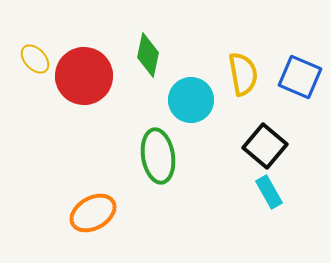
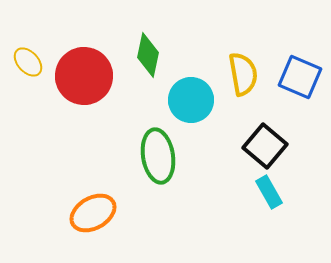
yellow ellipse: moved 7 px left, 3 px down
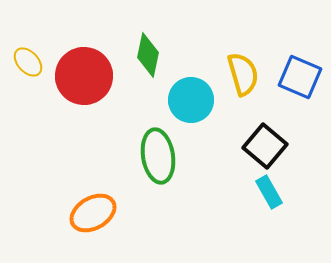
yellow semicircle: rotated 6 degrees counterclockwise
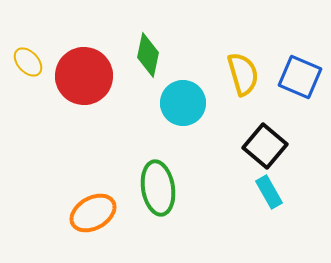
cyan circle: moved 8 px left, 3 px down
green ellipse: moved 32 px down
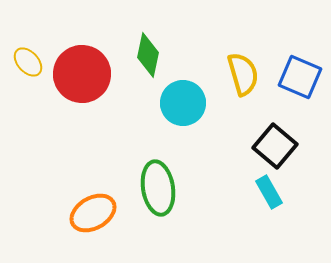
red circle: moved 2 px left, 2 px up
black square: moved 10 px right
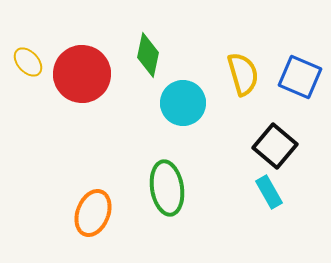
green ellipse: moved 9 px right
orange ellipse: rotated 39 degrees counterclockwise
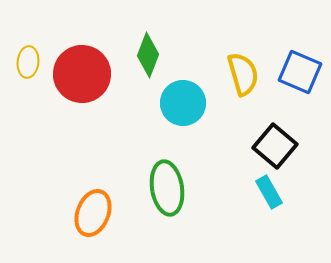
green diamond: rotated 9 degrees clockwise
yellow ellipse: rotated 48 degrees clockwise
blue square: moved 5 px up
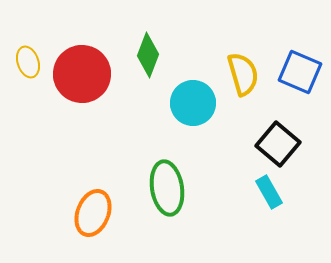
yellow ellipse: rotated 24 degrees counterclockwise
cyan circle: moved 10 px right
black square: moved 3 px right, 2 px up
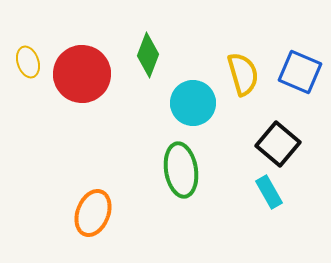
green ellipse: moved 14 px right, 18 px up
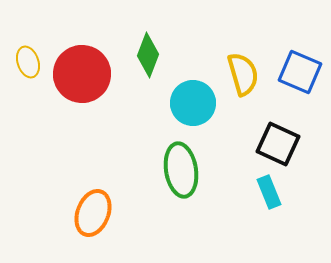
black square: rotated 15 degrees counterclockwise
cyan rectangle: rotated 8 degrees clockwise
